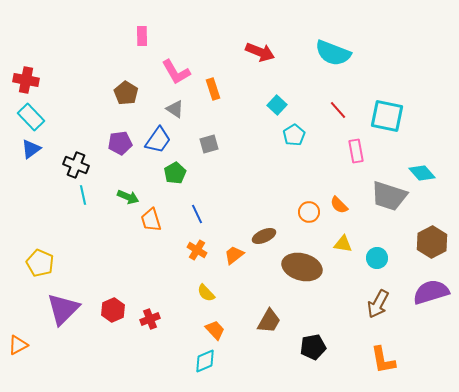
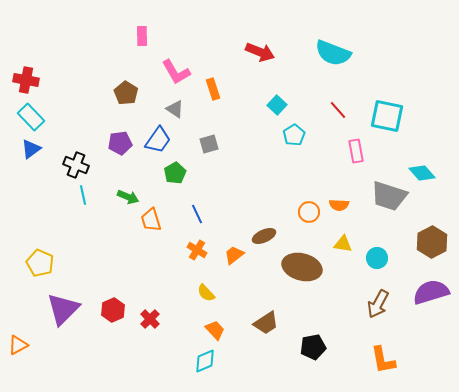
orange semicircle at (339, 205): rotated 42 degrees counterclockwise
red cross at (150, 319): rotated 24 degrees counterclockwise
brown trapezoid at (269, 321): moved 3 px left, 2 px down; rotated 28 degrees clockwise
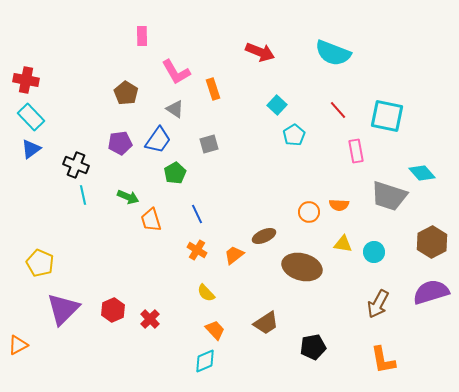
cyan circle at (377, 258): moved 3 px left, 6 px up
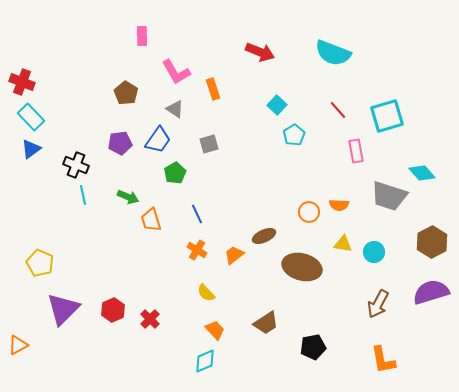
red cross at (26, 80): moved 4 px left, 2 px down; rotated 10 degrees clockwise
cyan square at (387, 116): rotated 28 degrees counterclockwise
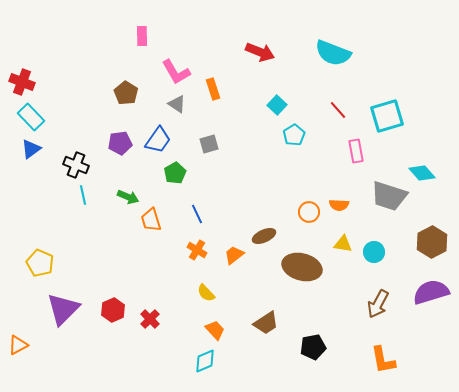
gray triangle at (175, 109): moved 2 px right, 5 px up
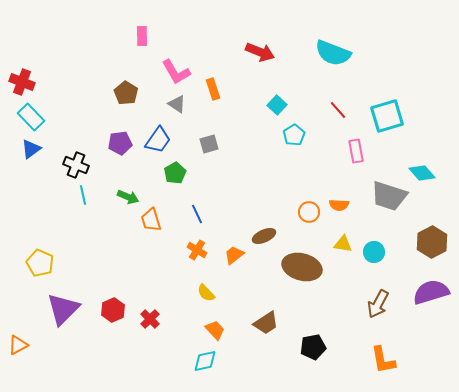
cyan diamond at (205, 361): rotated 10 degrees clockwise
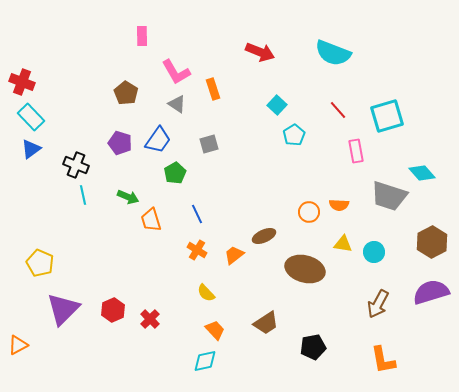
purple pentagon at (120, 143): rotated 25 degrees clockwise
brown ellipse at (302, 267): moved 3 px right, 2 px down
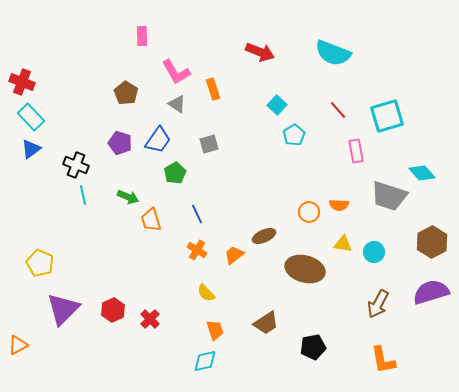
orange trapezoid at (215, 330): rotated 25 degrees clockwise
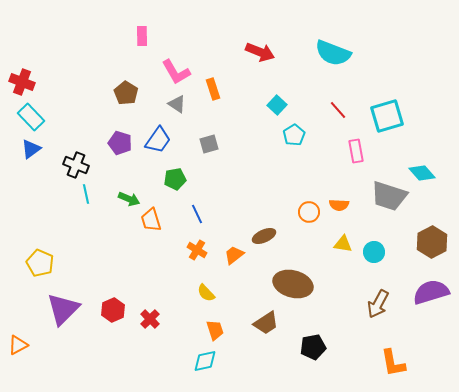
green pentagon at (175, 173): moved 6 px down; rotated 20 degrees clockwise
cyan line at (83, 195): moved 3 px right, 1 px up
green arrow at (128, 197): moved 1 px right, 2 px down
brown ellipse at (305, 269): moved 12 px left, 15 px down
orange L-shape at (383, 360): moved 10 px right, 3 px down
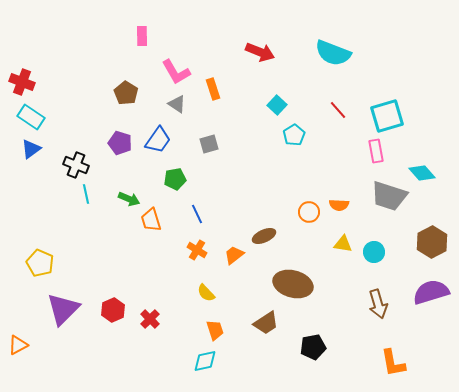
cyan rectangle at (31, 117): rotated 12 degrees counterclockwise
pink rectangle at (356, 151): moved 20 px right
brown arrow at (378, 304): rotated 44 degrees counterclockwise
